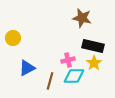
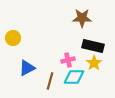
brown star: rotated 12 degrees counterclockwise
cyan diamond: moved 1 px down
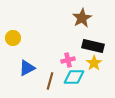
brown star: rotated 30 degrees counterclockwise
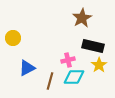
yellow star: moved 5 px right, 2 px down
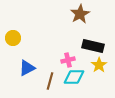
brown star: moved 2 px left, 4 px up
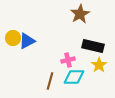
blue triangle: moved 27 px up
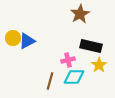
black rectangle: moved 2 px left
